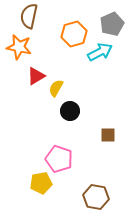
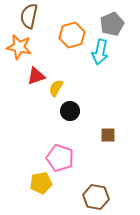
orange hexagon: moved 2 px left, 1 px down
cyan arrow: rotated 130 degrees clockwise
red triangle: rotated 12 degrees clockwise
pink pentagon: moved 1 px right, 1 px up
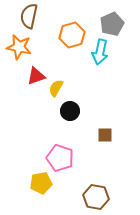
brown square: moved 3 px left
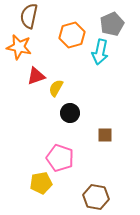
black circle: moved 2 px down
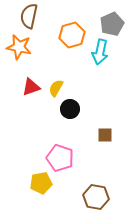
red triangle: moved 5 px left, 11 px down
black circle: moved 4 px up
